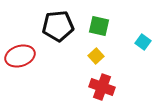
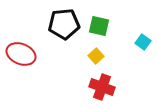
black pentagon: moved 6 px right, 2 px up
red ellipse: moved 1 px right, 2 px up; rotated 40 degrees clockwise
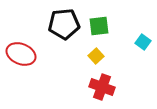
green square: rotated 20 degrees counterclockwise
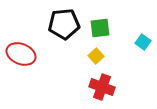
green square: moved 1 px right, 2 px down
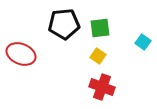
yellow square: moved 2 px right; rotated 14 degrees counterclockwise
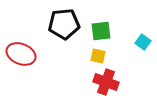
green square: moved 1 px right, 3 px down
yellow square: rotated 21 degrees counterclockwise
red cross: moved 4 px right, 5 px up
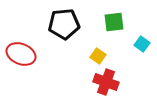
green square: moved 13 px right, 9 px up
cyan square: moved 1 px left, 2 px down
yellow square: rotated 21 degrees clockwise
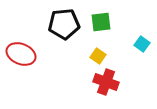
green square: moved 13 px left
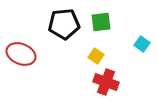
yellow square: moved 2 px left
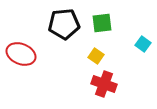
green square: moved 1 px right, 1 px down
cyan square: moved 1 px right
red cross: moved 2 px left, 2 px down
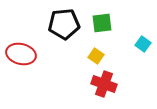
red ellipse: rotated 8 degrees counterclockwise
